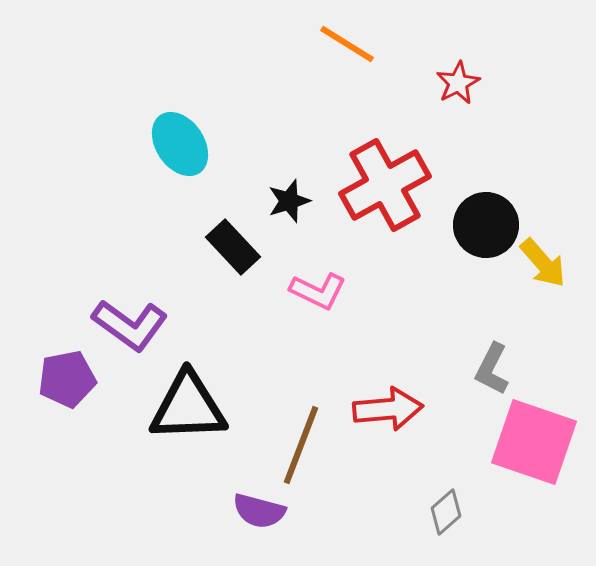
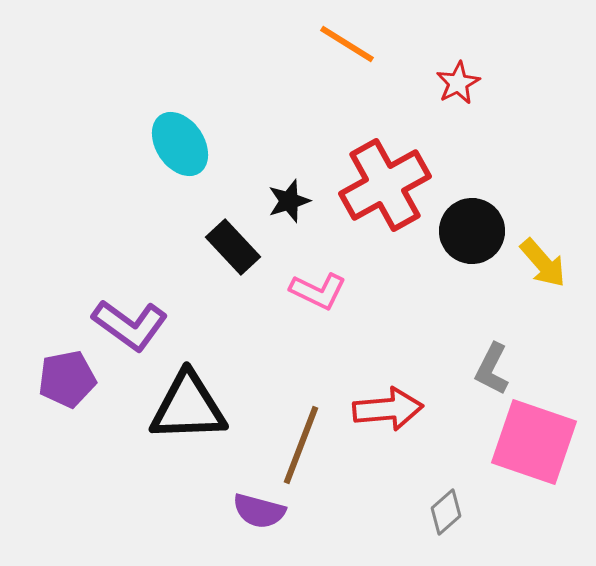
black circle: moved 14 px left, 6 px down
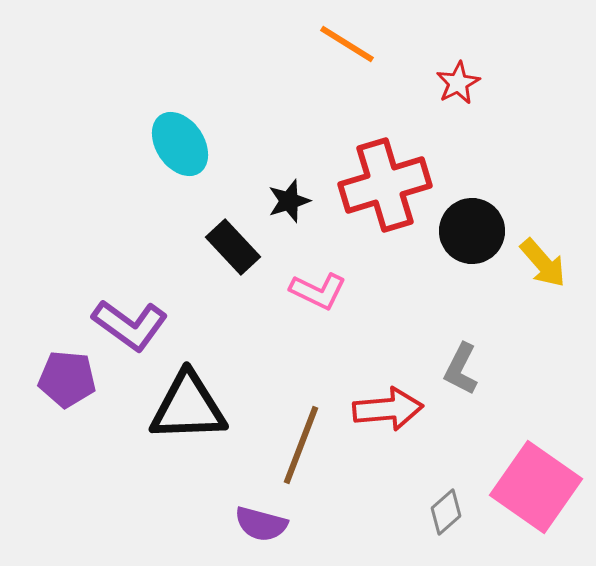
red cross: rotated 12 degrees clockwise
gray L-shape: moved 31 px left
purple pentagon: rotated 16 degrees clockwise
pink square: moved 2 px right, 45 px down; rotated 16 degrees clockwise
purple semicircle: moved 2 px right, 13 px down
